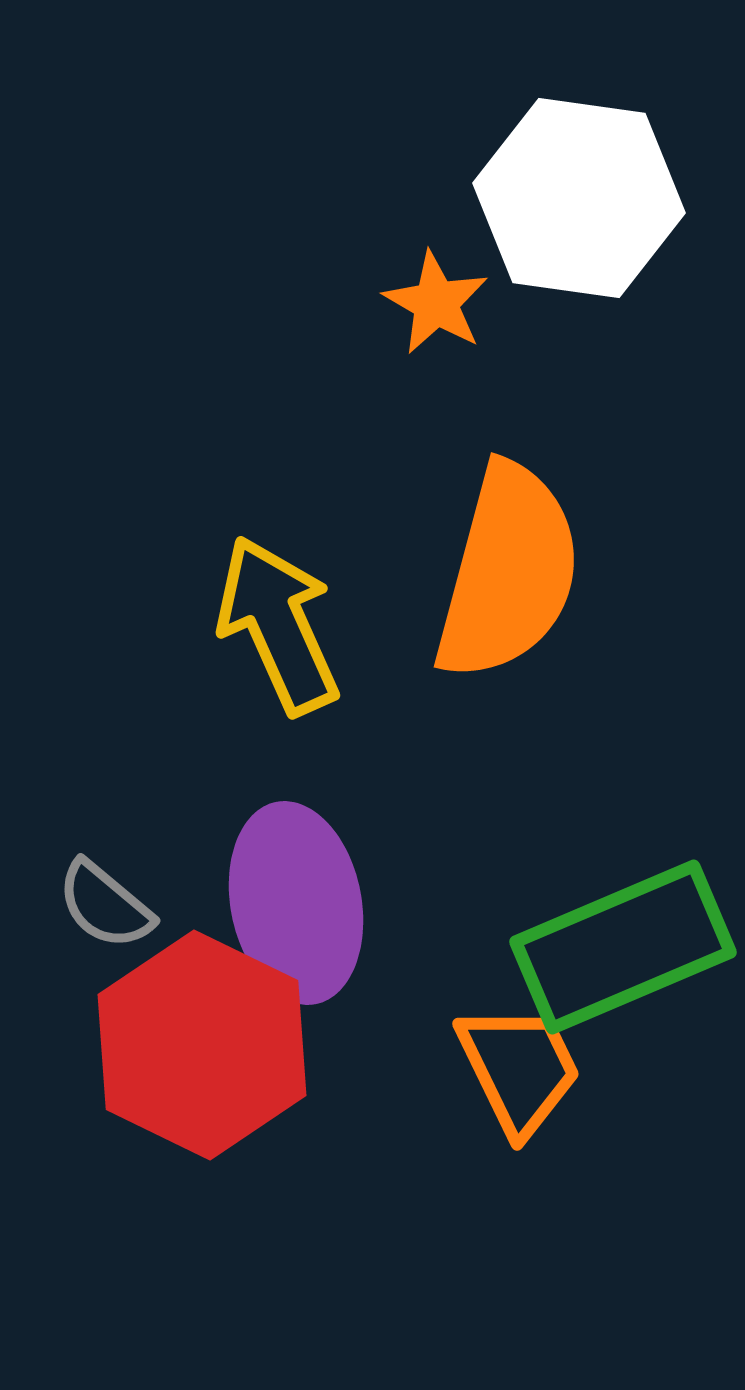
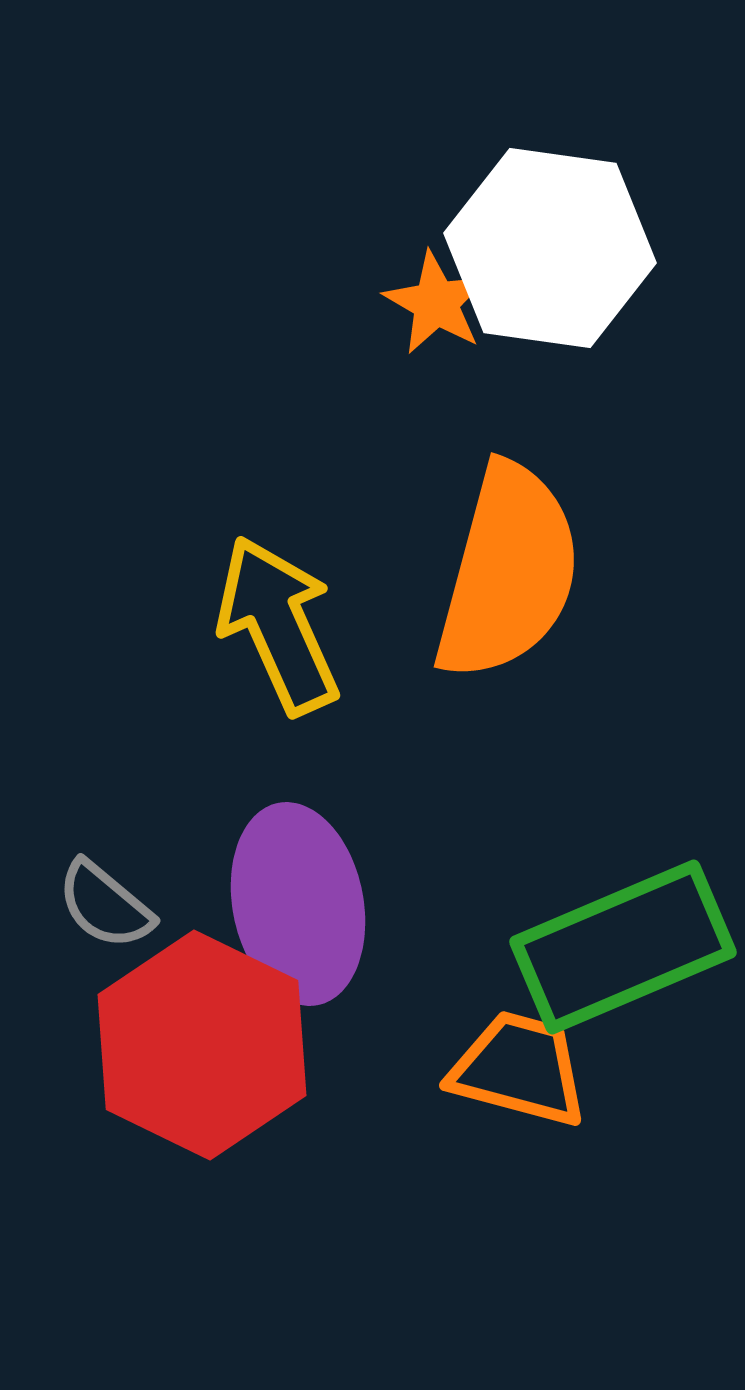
white hexagon: moved 29 px left, 50 px down
purple ellipse: moved 2 px right, 1 px down
orange trapezoid: rotated 49 degrees counterclockwise
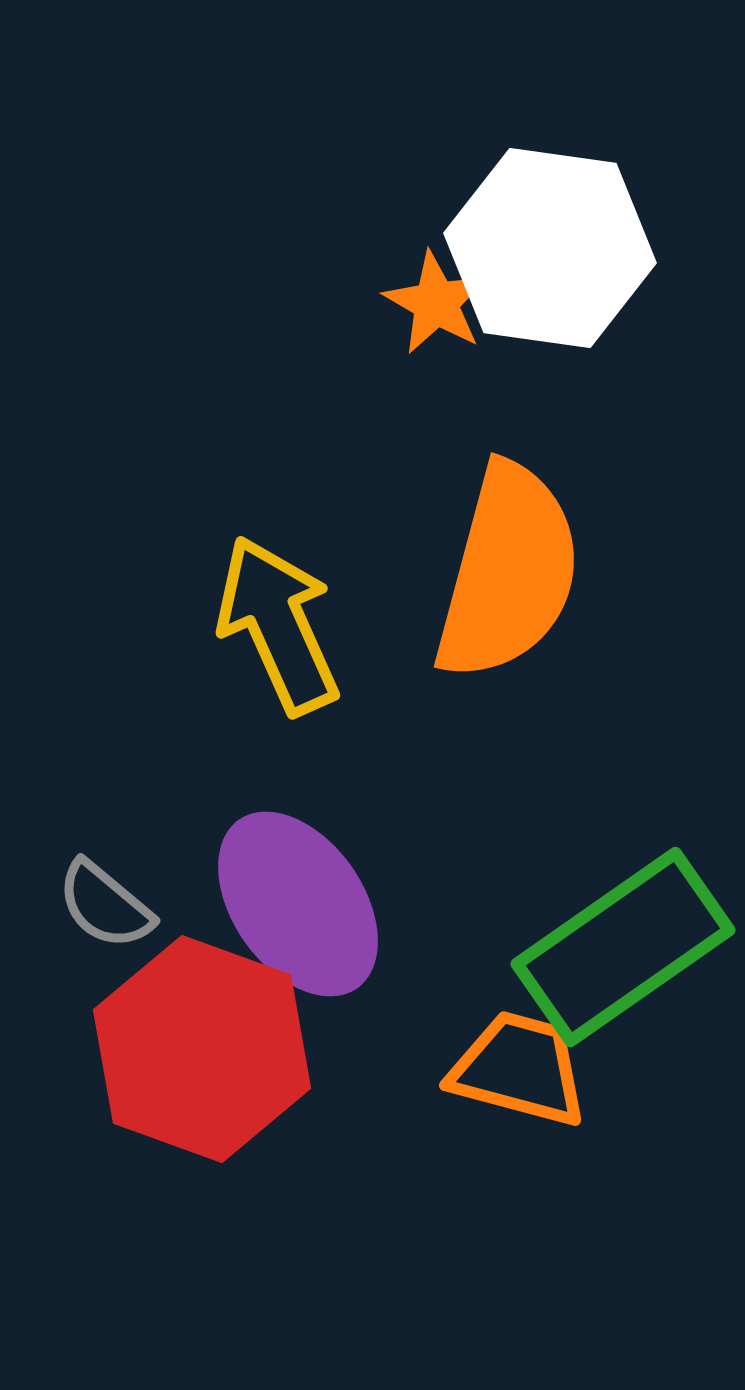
purple ellipse: rotated 24 degrees counterclockwise
green rectangle: rotated 12 degrees counterclockwise
red hexagon: moved 4 px down; rotated 6 degrees counterclockwise
